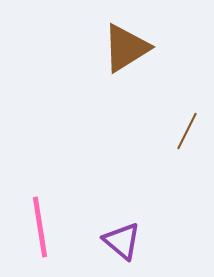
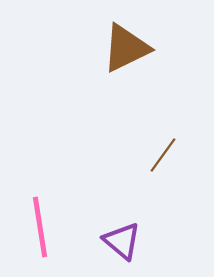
brown triangle: rotated 6 degrees clockwise
brown line: moved 24 px left, 24 px down; rotated 9 degrees clockwise
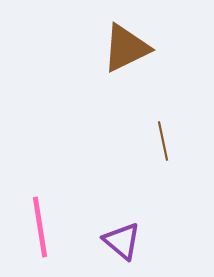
brown line: moved 14 px up; rotated 48 degrees counterclockwise
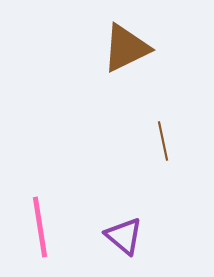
purple triangle: moved 2 px right, 5 px up
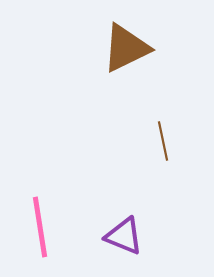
purple triangle: rotated 18 degrees counterclockwise
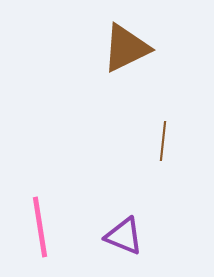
brown line: rotated 18 degrees clockwise
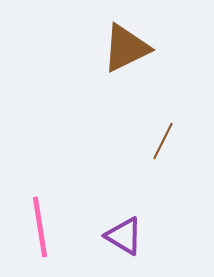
brown line: rotated 21 degrees clockwise
purple triangle: rotated 9 degrees clockwise
